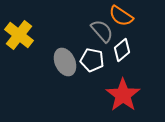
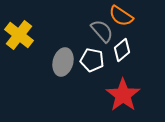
gray ellipse: moved 2 px left; rotated 40 degrees clockwise
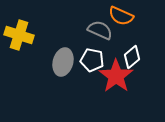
orange semicircle: rotated 10 degrees counterclockwise
gray semicircle: moved 2 px left, 1 px up; rotated 25 degrees counterclockwise
yellow cross: rotated 20 degrees counterclockwise
white diamond: moved 10 px right, 7 px down
red star: moved 7 px left, 19 px up
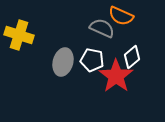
gray semicircle: moved 2 px right, 2 px up
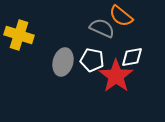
orange semicircle: rotated 15 degrees clockwise
white diamond: rotated 30 degrees clockwise
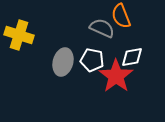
orange semicircle: rotated 30 degrees clockwise
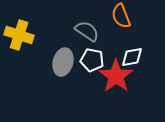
gray semicircle: moved 15 px left, 3 px down; rotated 10 degrees clockwise
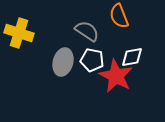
orange semicircle: moved 2 px left
yellow cross: moved 2 px up
red star: rotated 8 degrees counterclockwise
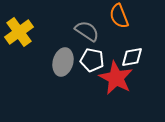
yellow cross: moved 1 px up; rotated 36 degrees clockwise
red star: moved 2 px down
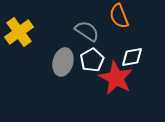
white pentagon: rotated 30 degrees clockwise
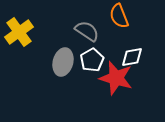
red star: rotated 12 degrees counterclockwise
